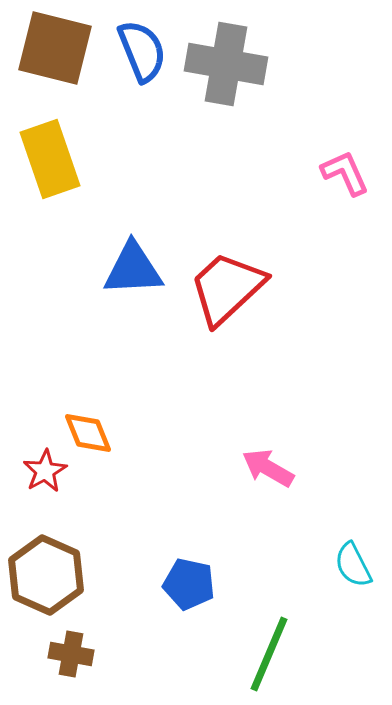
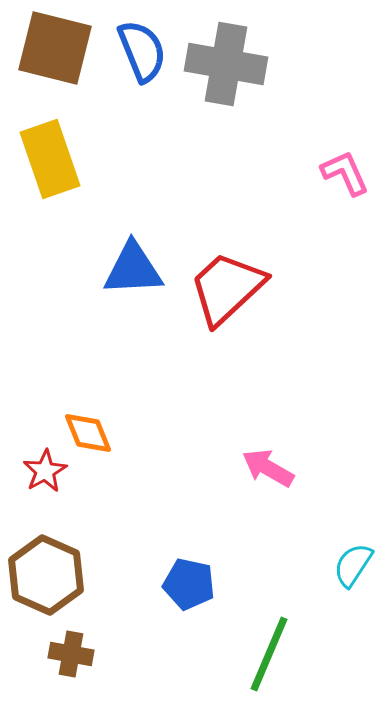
cyan semicircle: rotated 60 degrees clockwise
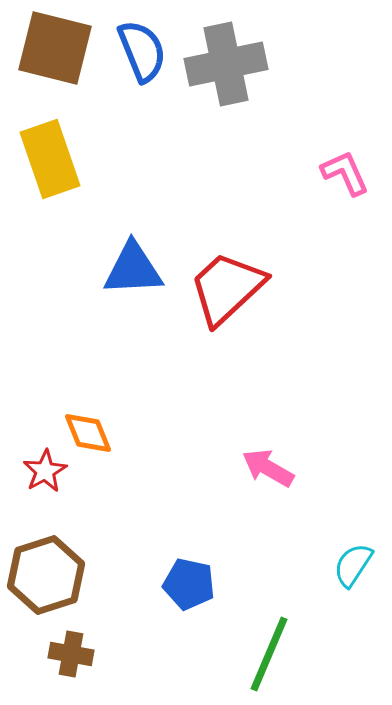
gray cross: rotated 22 degrees counterclockwise
brown hexagon: rotated 18 degrees clockwise
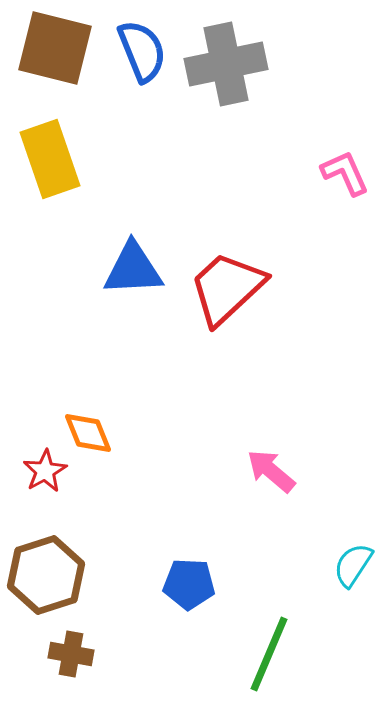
pink arrow: moved 3 px right, 3 px down; rotated 10 degrees clockwise
blue pentagon: rotated 9 degrees counterclockwise
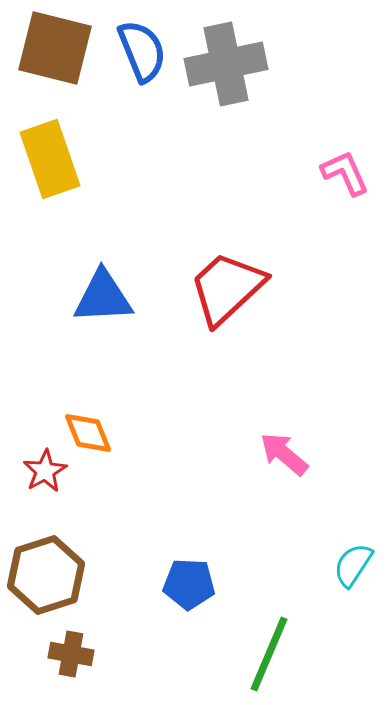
blue triangle: moved 30 px left, 28 px down
pink arrow: moved 13 px right, 17 px up
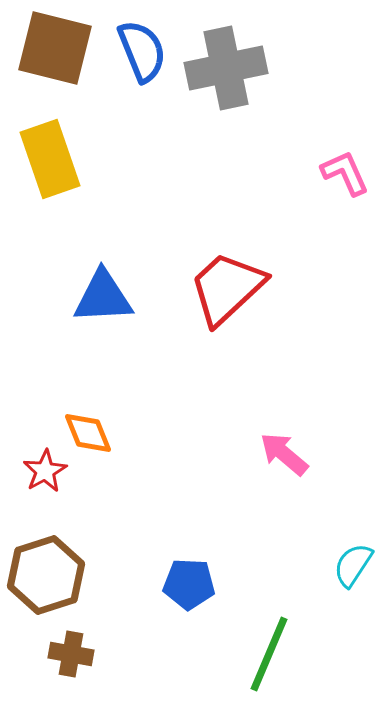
gray cross: moved 4 px down
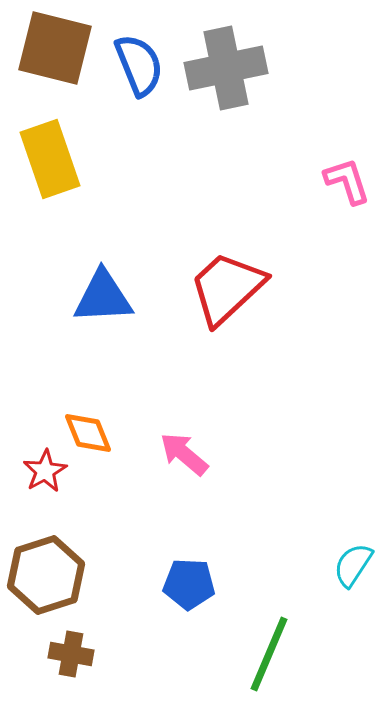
blue semicircle: moved 3 px left, 14 px down
pink L-shape: moved 2 px right, 8 px down; rotated 6 degrees clockwise
pink arrow: moved 100 px left
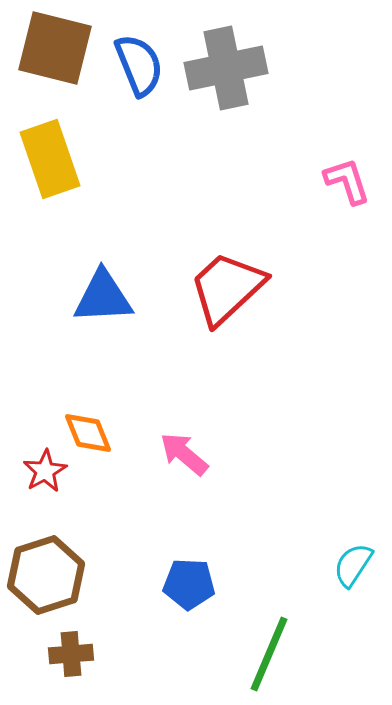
brown cross: rotated 15 degrees counterclockwise
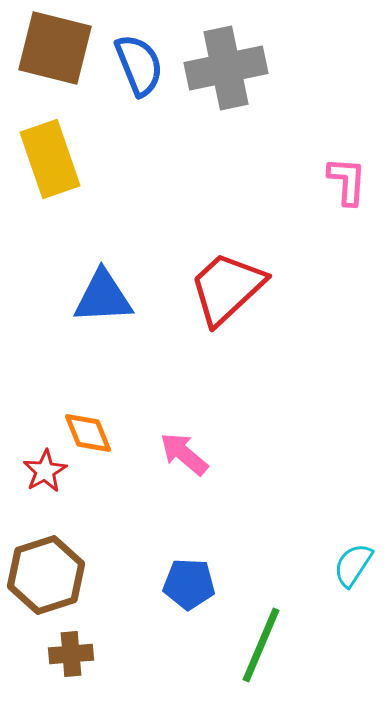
pink L-shape: rotated 22 degrees clockwise
green line: moved 8 px left, 9 px up
